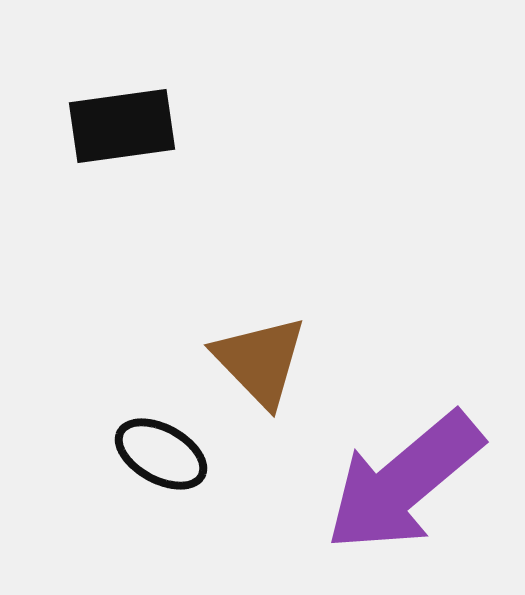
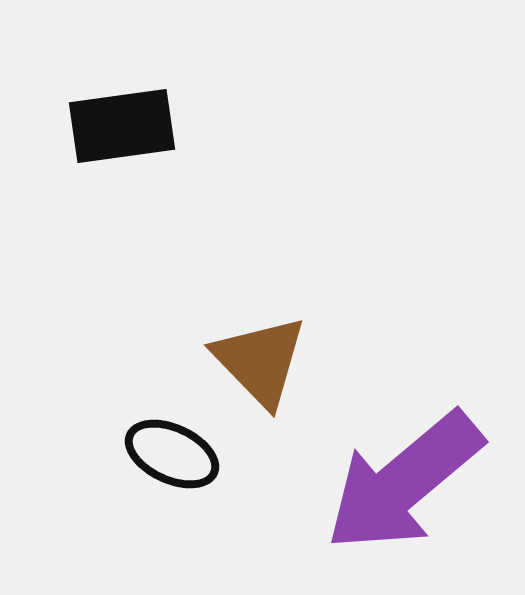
black ellipse: moved 11 px right; rotated 4 degrees counterclockwise
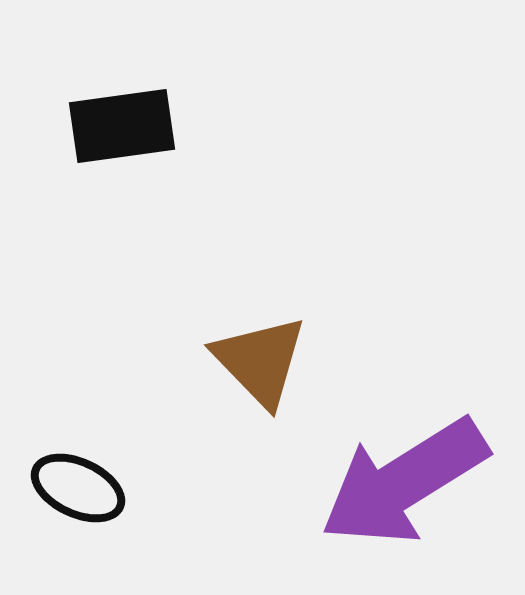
black ellipse: moved 94 px left, 34 px down
purple arrow: rotated 8 degrees clockwise
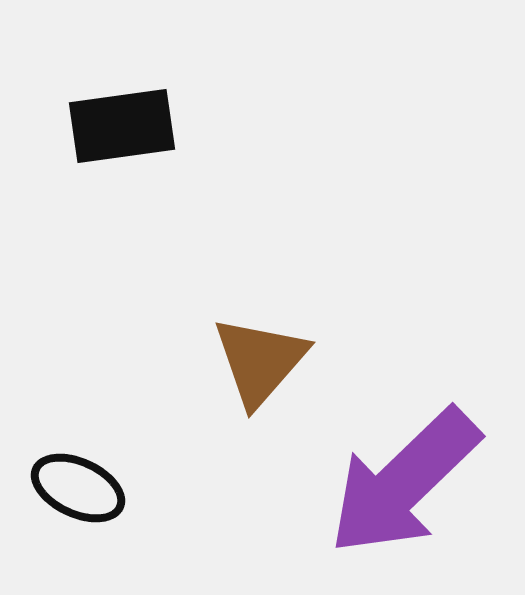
brown triangle: rotated 25 degrees clockwise
purple arrow: rotated 12 degrees counterclockwise
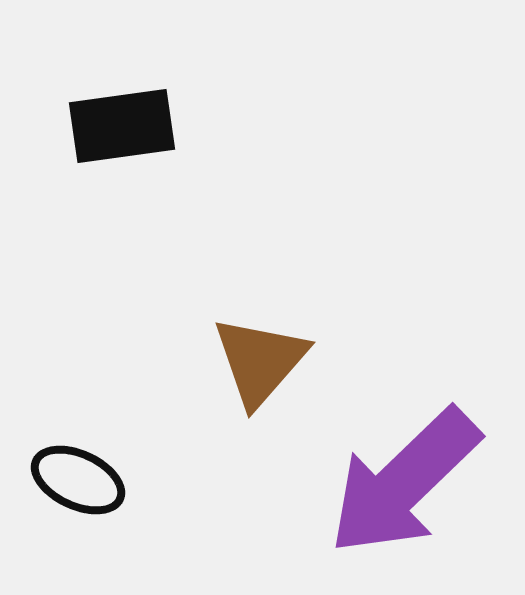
black ellipse: moved 8 px up
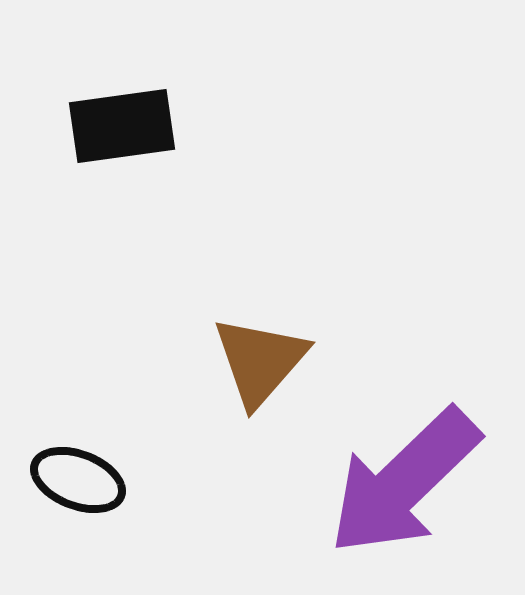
black ellipse: rotated 4 degrees counterclockwise
